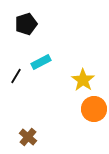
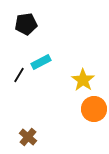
black pentagon: rotated 10 degrees clockwise
black line: moved 3 px right, 1 px up
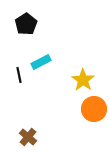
black pentagon: rotated 25 degrees counterclockwise
black line: rotated 42 degrees counterclockwise
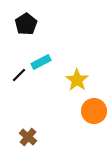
black line: rotated 56 degrees clockwise
yellow star: moved 6 px left
orange circle: moved 2 px down
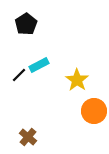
cyan rectangle: moved 2 px left, 3 px down
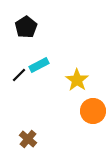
black pentagon: moved 3 px down
orange circle: moved 1 px left
brown cross: moved 2 px down
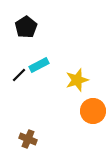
yellow star: rotated 20 degrees clockwise
brown cross: rotated 18 degrees counterclockwise
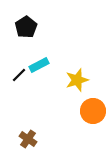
brown cross: rotated 12 degrees clockwise
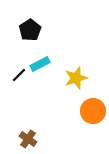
black pentagon: moved 4 px right, 3 px down
cyan rectangle: moved 1 px right, 1 px up
yellow star: moved 1 px left, 2 px up
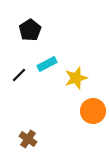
cyan rectangle: moved 7 px right
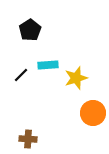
cyan rectangle: moved 1 px right, 1 px down; rotated 24 degrees clockwise
black line: moved 2 px right
orange circle: moved 2 px down
brown cross: rotated 30 degrees counterclockwise
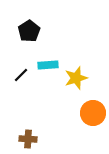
black pentagon: moved 1 px left, 1 px down
